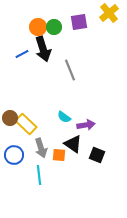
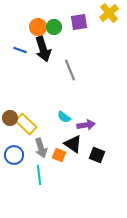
blue line: moved 2 px left, 4 px up; rotated 48 degrees clockwise
orange square: rotated 16 degrees clockwise
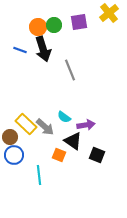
green circle: moved 2 px up
brown circle: moved 19 px down
black triangle: moved 3 px up
gray arrow: moved 4 px right, 21 px up; rotated 30 degrees counterclockwise
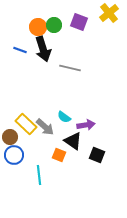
purple square: rotated 30 degrees clockwise
gray line: moved 2 px up; rotated 55 degrees counterclockwise
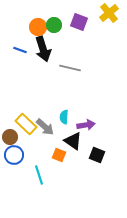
cyan semicircle: rotated 56 degrees clockwise
cyan line: rotated 12 degrees counterclockwise
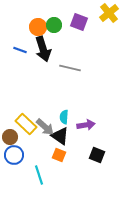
black triangle: moved 13 px left, 5 px up
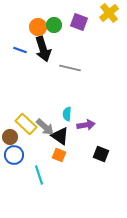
cyan semicircle: moved 3 px right, 3 px up
black square: moved 4 px right, 1 px up
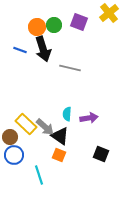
orange circle: moved 1 px left
purple arrow: moved 3 px right, 7 px up
